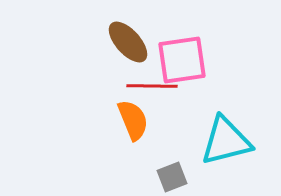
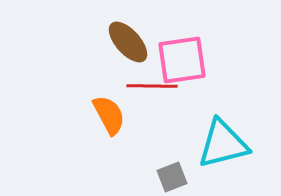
orange semicircle: moved 24 px left, 5 px up; rotated 6 degrees counterclockwise
cyan triangle: moved 3 px left, 3 px down
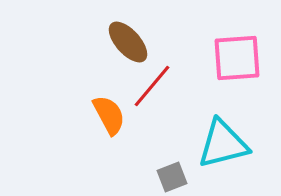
pink square: moved 55 px right, 2 px up; rotated 4 degrees clockwise
red line: rotated 51 degrees counterclockwise
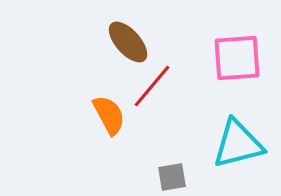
cyan triangle: moved 15 px right
gray square: rotated 12 degrees clockwise
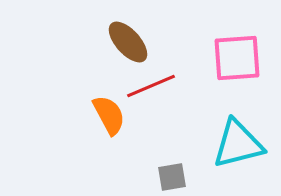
red line: moved 1 px left; rotated 27 degrees clockwise
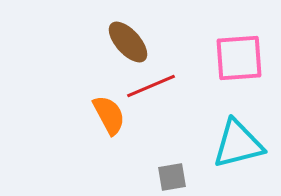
pink square: moved 2 px right
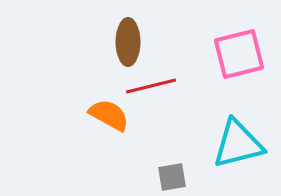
brown ellipse: rotated 42 degrees clockwise
pink square: moved 4 px up; rotated 10 degrees counterclockwise
red line: rotated 9 degrees clockwise
orange semicircle: rotated 33 degrees counterclockwise
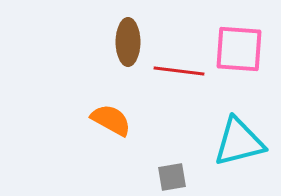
pink square: moved 5 px up; rotated 18 degrees clockwise
red line: moved 28 px right, 15 px up; rotated 21 degrees clockwise
orange semicircle: moved 2 px right, 5 px down
cyan triangle: moved 1 px right, 2 px up
